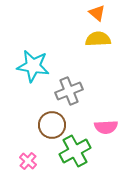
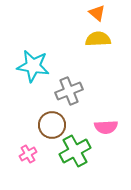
pink cross: moved 7 px up; rotated 18 degrees clockwise
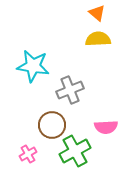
gray cross: moved 1 px right, 1 px up
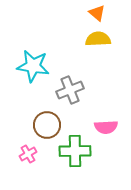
brown circle: moved 5 px left
green cross: rotated 28 degrees clockwise
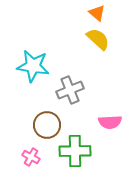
yellow semicircle: rotated 45 degrees clockwise
pink semicircle: moved 4 px right, 5 px up
pink cross: moved 3 px right, 3 px down; rotated 30 degrees counterclockwise
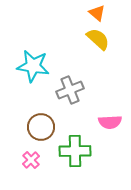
brown circle: moved 6 px left, 2 px down
pink cross: moved 3 px down; rotated 18 degrees clockwise
